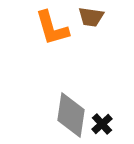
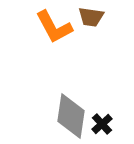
orange L-shape: moved 2 px right, 1 px up; rotated 12 degrees counterclockwise
gray diamond: moved 1 px down
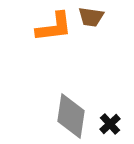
orange L-shape: rotated 69 degrees counterclockwise
black cross: moved 8 px right
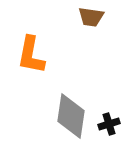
orange L-shape: moved 23 px left, 28 px down; rotated 108 degrees clockwise
black cross: moved 1 px left; rotated 25 degrees clockwise
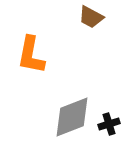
brown trapezoid: rotated 20 degrees clockwise
gray diamond: moved 1 px right, 1 px down; rotated 60 degrees clockwise
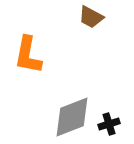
orange L-shape: moved 3 px left
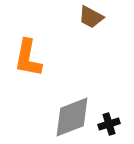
orange L-shape: moved 3 px down
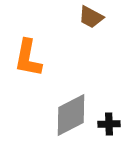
gray diamond: moved 1 px left, 2 px up; rotated 6 degrees counterclockwise
black cross: rotated 15 degrees clockwise
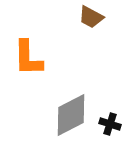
orange L-shape: rotated 12 degrees counterclockwise
black cross: moved 1 px right; rotated 20 degrees clockwise
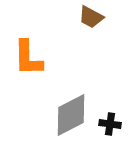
black cross: rotated 10 degrees counterclockwise
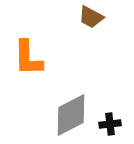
black cross: rotated 15 degrees counterclockwise
